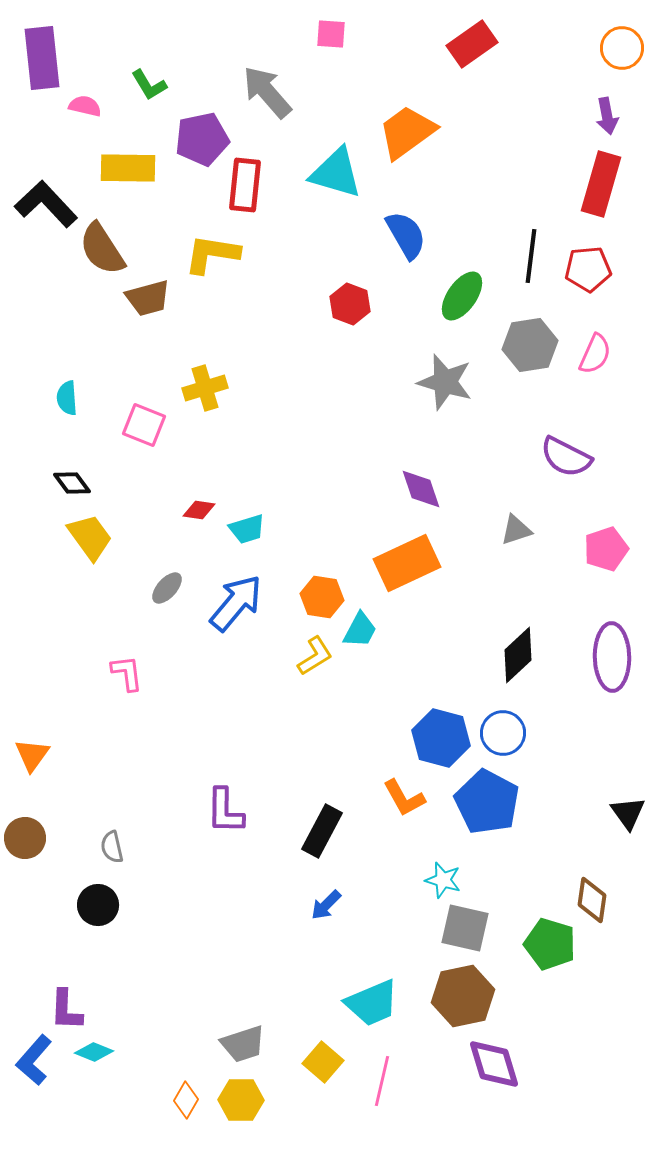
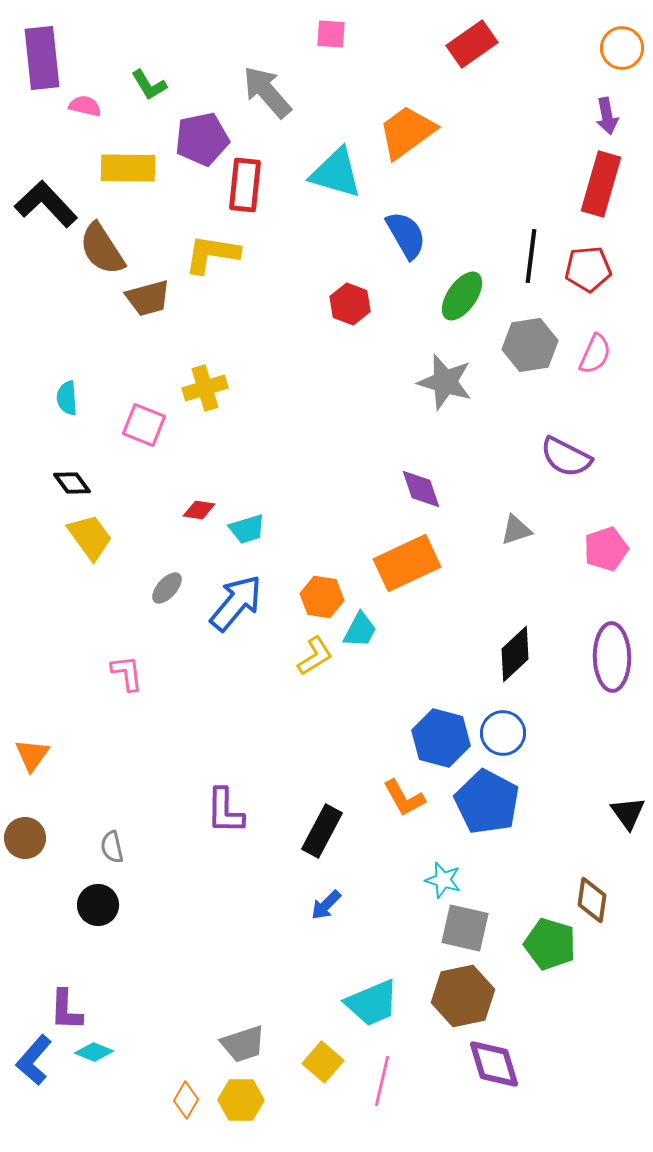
black diamond at (518, 655): moved 3 px left, 1 px up
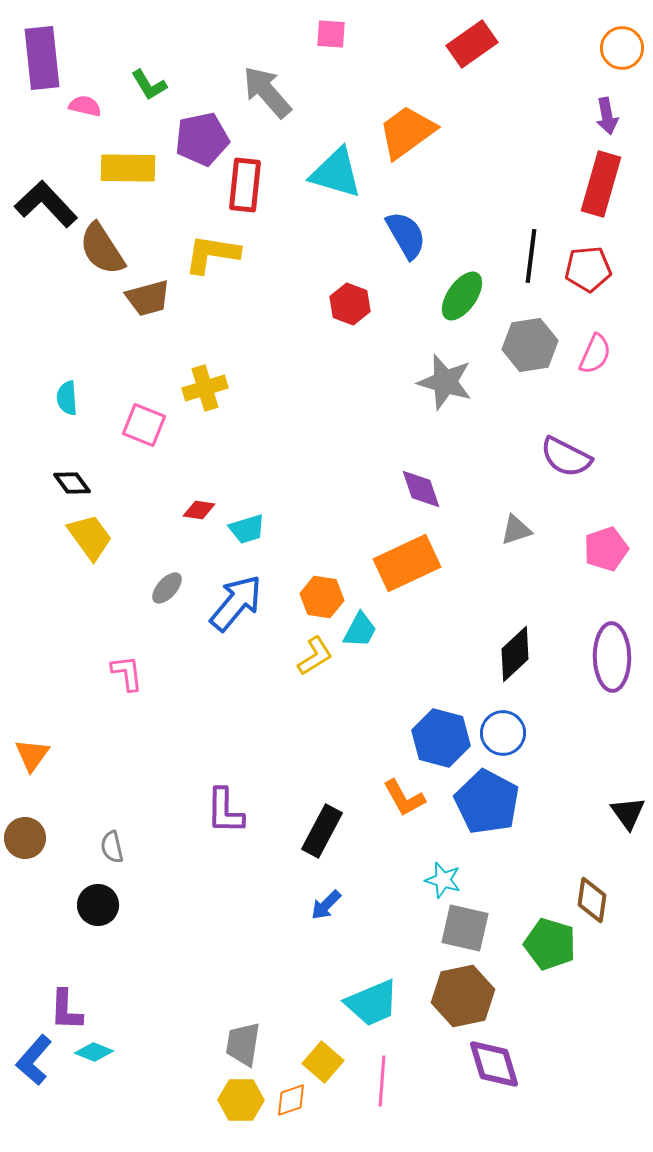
gray trapezoid at (243, 1044): rotated 117 degrees clockwise
pink line at (382, 1081): rotated 9 degrees counterclockwise
orange diamond at (186, 1100): moved 105 px right; rotated 42 degrees clockwise
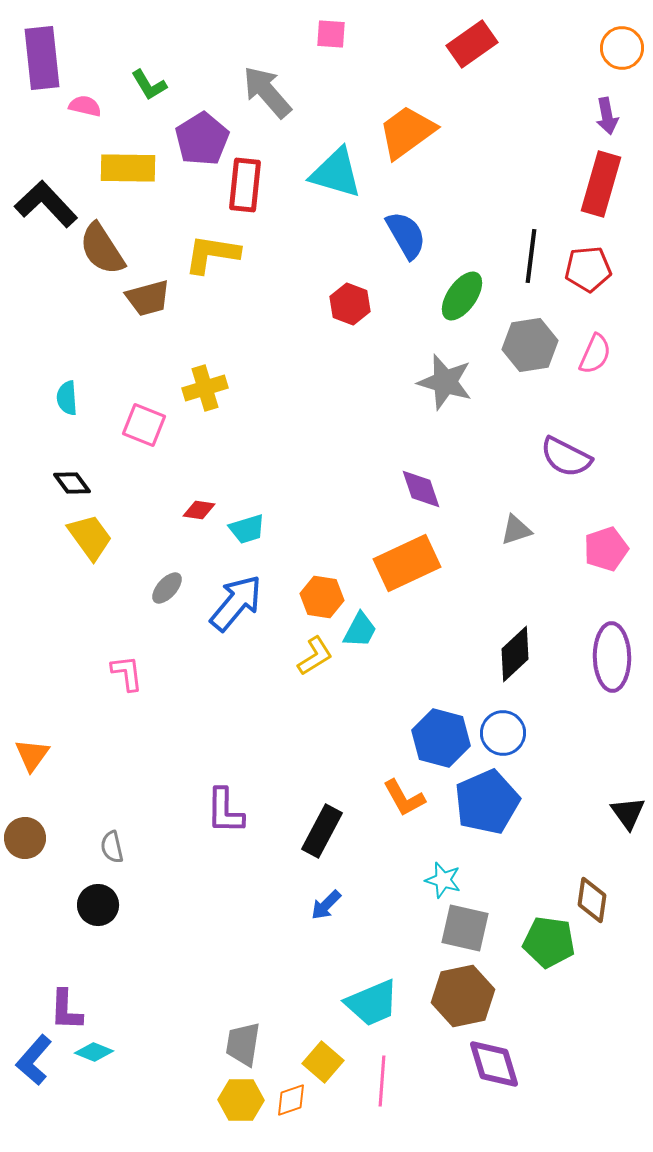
purple pentagon at (202, 139): rotated 20 degrees counterclockwise
blue pentagon at (487, 802): rotated 20 degrees clockwise
green pentagon at (550, 944): moved 1 px left, 2 px up; rotated 9 degrees counterclockwise
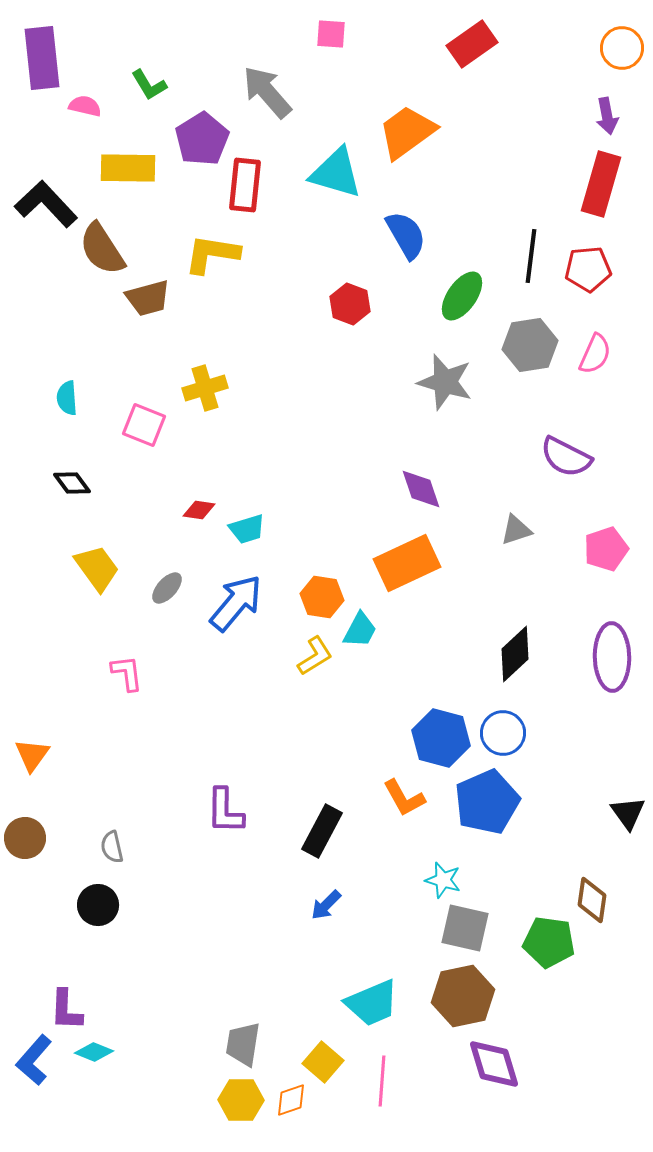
yellow trapezoid at (90, 537): moved 7 px right, 31 px down
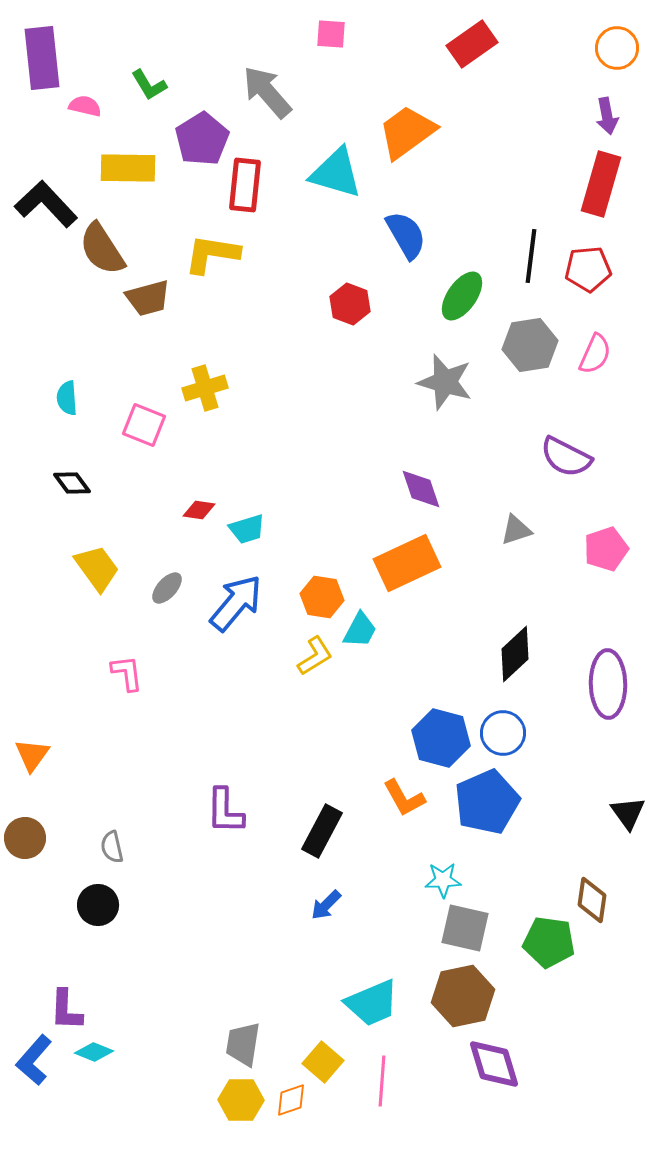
orange circle at (622, 48): moved 5 px left
purple ellipse at (612, 657): moved 4 px left, 27 px down
cyan star at (443, 880): rotated 18 degrees counterclockwise
